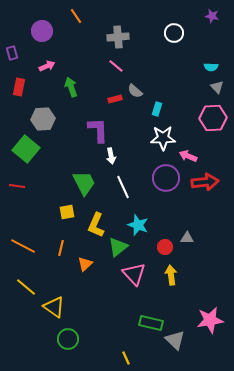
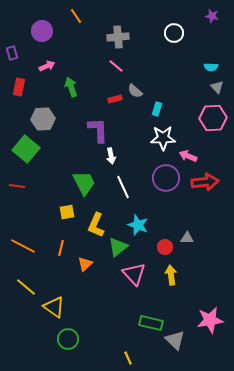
yellow line at (126, 358): moved 2 px right
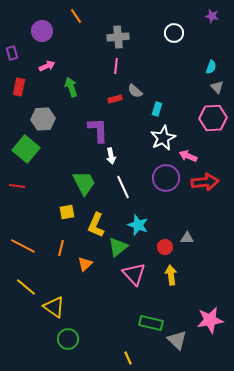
pink line at (116, 66): rotated 56 degrees clockwise
cyan semicircle at (211, 67): rotated 72 degrees counterclockwise
white star at (163, 138): rotated 25 degrees counterclockwise
gray triangle at (175, 340): moved 2 px right
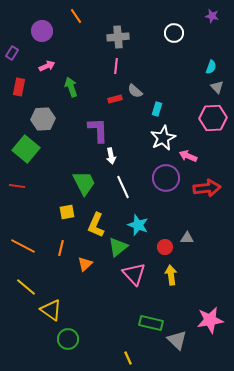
purple rectangle at (12, 53): rotated 48 degrees clockwise
red arrow at (205, 182): moved 2 px right, 6 px down
yellow triangle at (54, 307): moved 3 px left, 3 px down
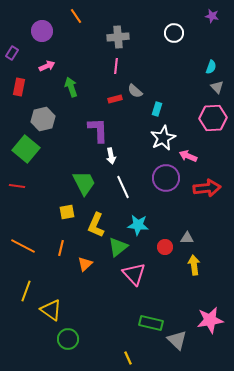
gray hexagon at (43, 119): rotated 10 degrees counterclockwise
cyan star at (138, 225): rotated 15 degrees counterclockwise
yellow arrow at (171, 275): moved 23 px right, 10 px up
yellow line at (26, 287): moved 4 px down; rotated 70 degrees clockwise
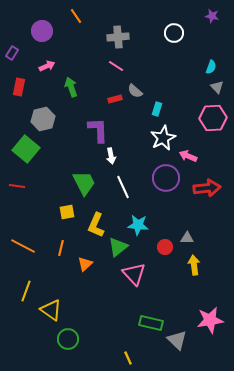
pink line at (116, 66): rotated 63 degrees counterclockwise
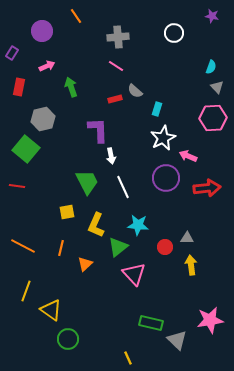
green trapezoid at (84, 183): moved 3 px right, 1 px up
yellow arrow at (194, 265): moved 3 px left
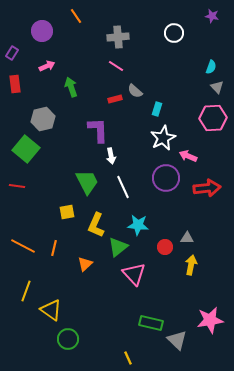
red rectangle at (19, 87): moved 4 px left, 3 px up; rotated 18 degrees counterclockwise
orange line at (61, 248): moved 7 px left
yellow arrow at (191, 265): rotated 18 degrees clockwise
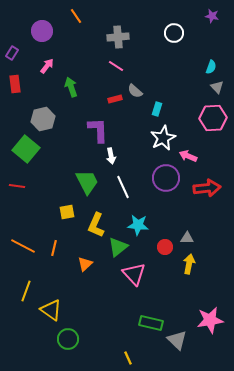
pink arrow at (47, 66): rotated 28 degrees counterclockwise
yellow arrow at (191, 265): moved 2 px left, 1 px up
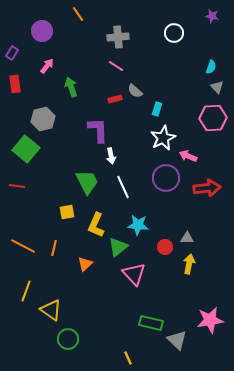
orange line at (76, 16): moved 2 px right, 2 px up
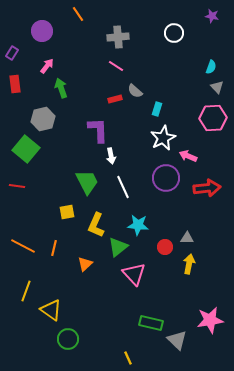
green arrow at (71, 87): moved 10 px left, 1 px down
